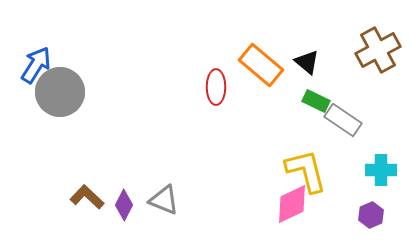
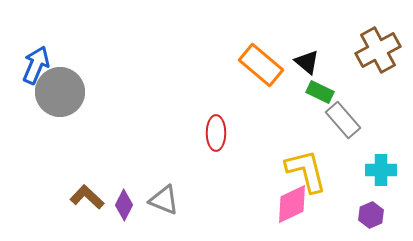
blue arrow: rotated 9 degrees counterclockwise
red ellipse: moved 46 px down
green rectangle: moved 4 px right, 9 px up
gray rectangle: rotated 15 degrees clockwise
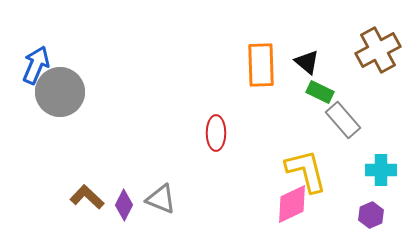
orange rectangle: rotated 48 degrees clockwise
gray triangle: moved 3 px left, 1 px up
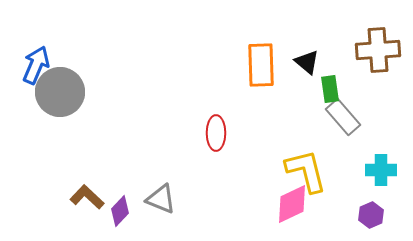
brown cross: rotated 24 degrees clockwise
green rectangle: moved 10 px right, 3 px up; rotated 56 degrees clockwise
gray rectangle: moved 3 px up
purple diamond: moved 4 px left, 6 px down; rotated 16 degrees clockwise
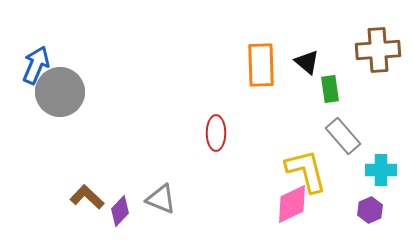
gray rectangle: moved 19 px down
purple hexagon: moved 1 px left, 5 px up
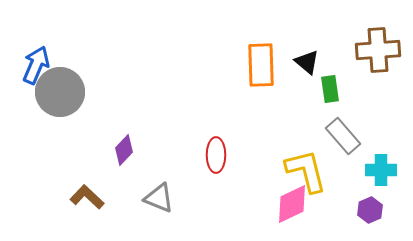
red ellipse: moved 22 px down
gray triangle: moved 2 px left, 1 px up
purple diamond: moved 4 px right, 61 px up
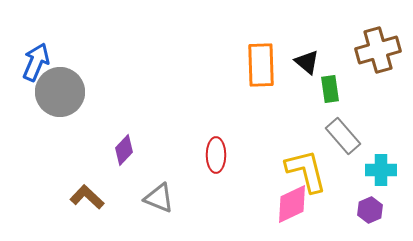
brown cross: rotated 12 degrees counterclockwise
blue arrow: moved 3 px up
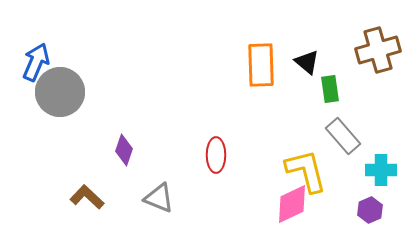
purple diamond: rotated 24 degrees counterclockwise
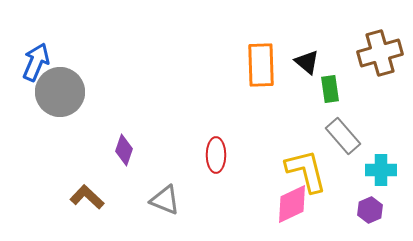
brown cross: moved 2 px right, 3 px down
gray triangle: moved 6 px right, 2 px down
